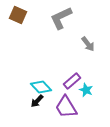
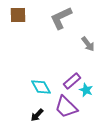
brown square: rotated 24 degrees counterclockwise
cyan diamond: rotated 15 degrees clockwise
black arrow: moved 14 px down
purple trapezoid: rotated 15 degrees counterclockwise
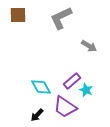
gray arrow: moved 1 px right, 2 px down; rotated 21 degrees counterclockwise
purple trapezoid: moved 1 px left; rotated 10 degrees counterclockwise
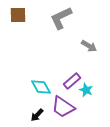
purple trapezoid: moved 2 px left
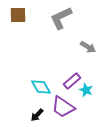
gray arrow: moved 1 px left, 1 px down
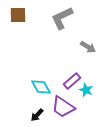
gray L-shape: moved 1 px right
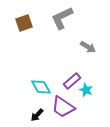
brown square: moved 6 px right, 8 px down; rotated 18 degrees counterclockwise
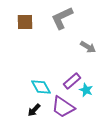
brown square: moved 1 px right, 1 px up; rotated 18 degrees clockwise
black arrow: moved 3 px left, 5 px up
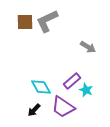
gray L-shape: moved 15 px left, 3 px down
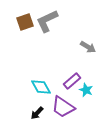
brown square: rotated 18 degrees counterclockwise
black arrow: moved 3 px right, 3 px down
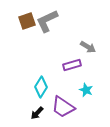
brown square: moved 2 px right, 1 px up
purple rectangle: moved 16 px up; rotated 24 degrees clockwise
cyan diamond: rotated 60 degrees clockwise
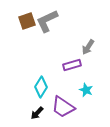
gray arrow: rotated 91 degrees clockwise
